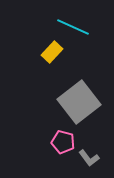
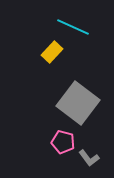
gray square: moved 1 px left, 1 px down; rotated 15 degrees counterclockwise
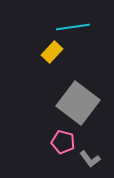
cyan line: rotated 32 degrees counterclockwise
gray L-shape: moved 1 px right, 1 px down
